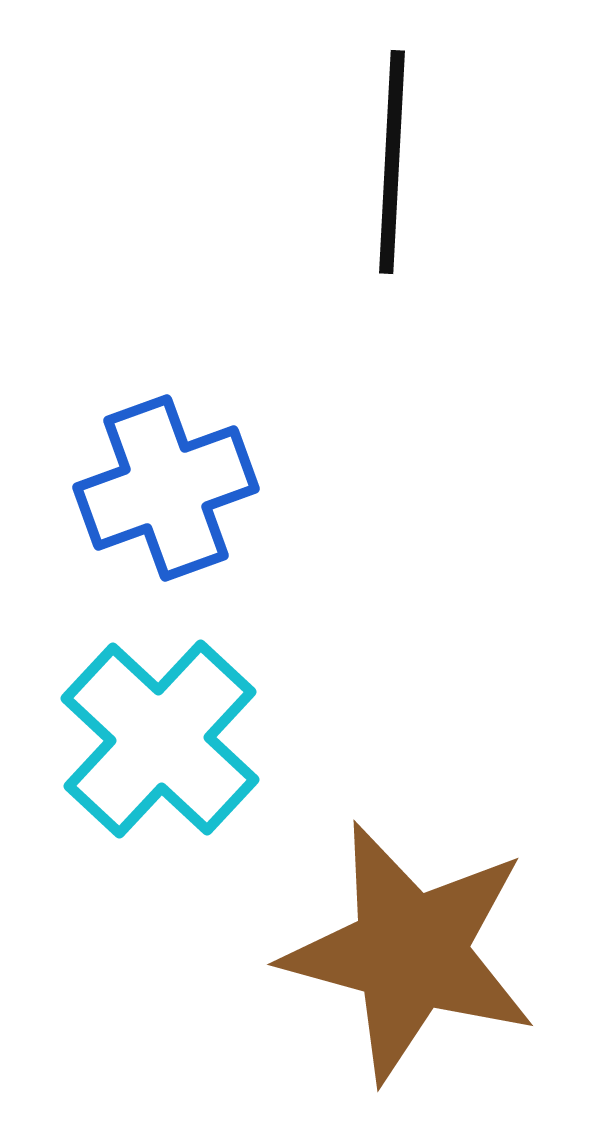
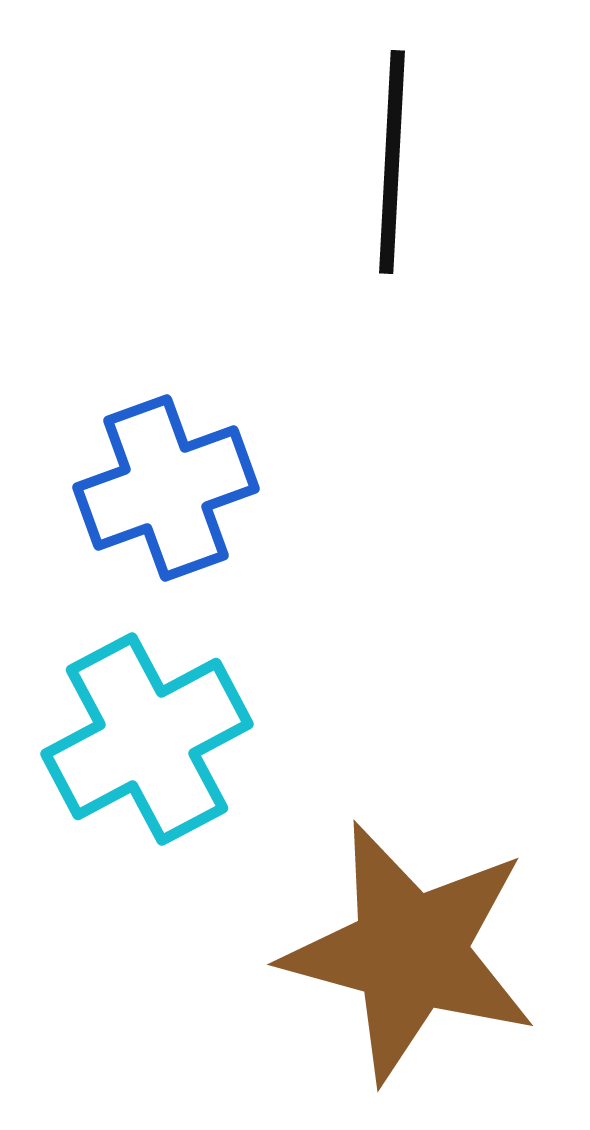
cyan cross: moved 13 px left; rotated 19 degrees clockwise
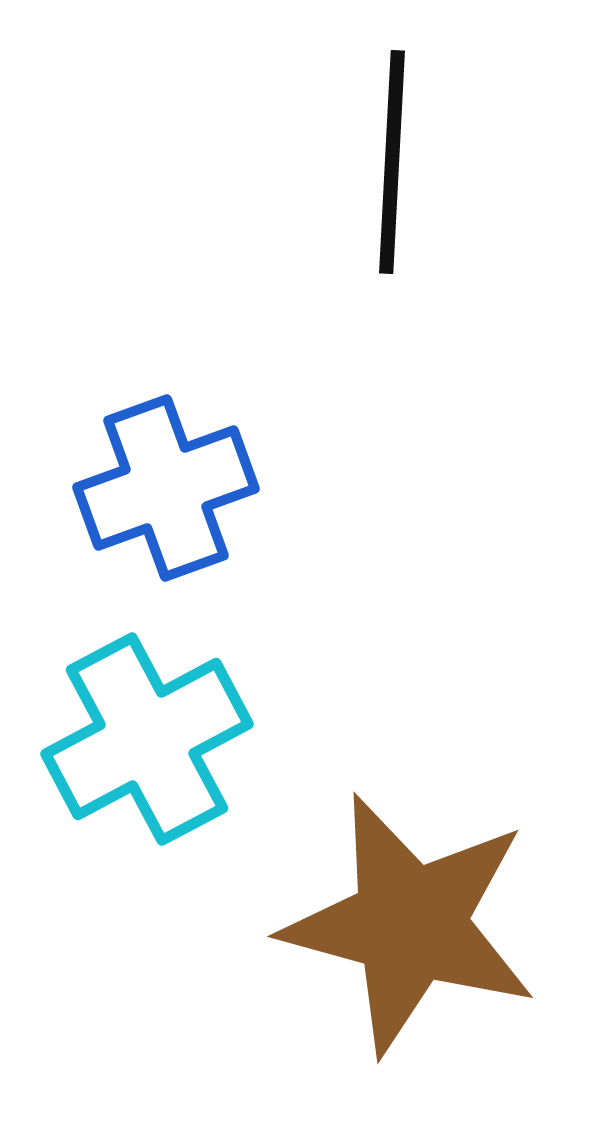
brown star: moved 28 px up
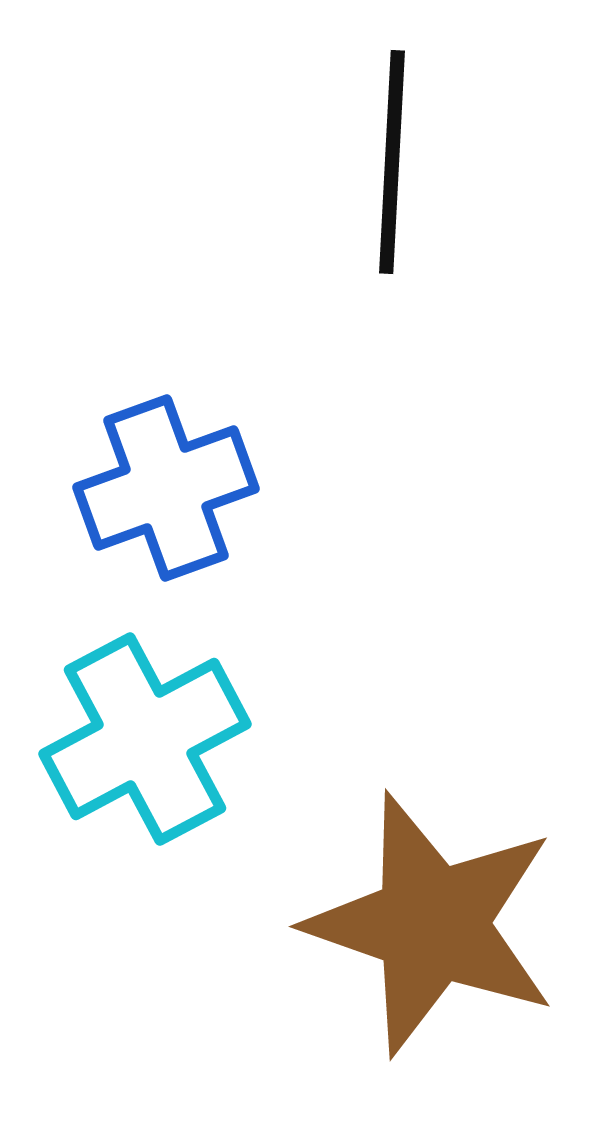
cyan cross: moved 2 px left
brown star: moved 22 px right; rotated 4 degrees clockwise
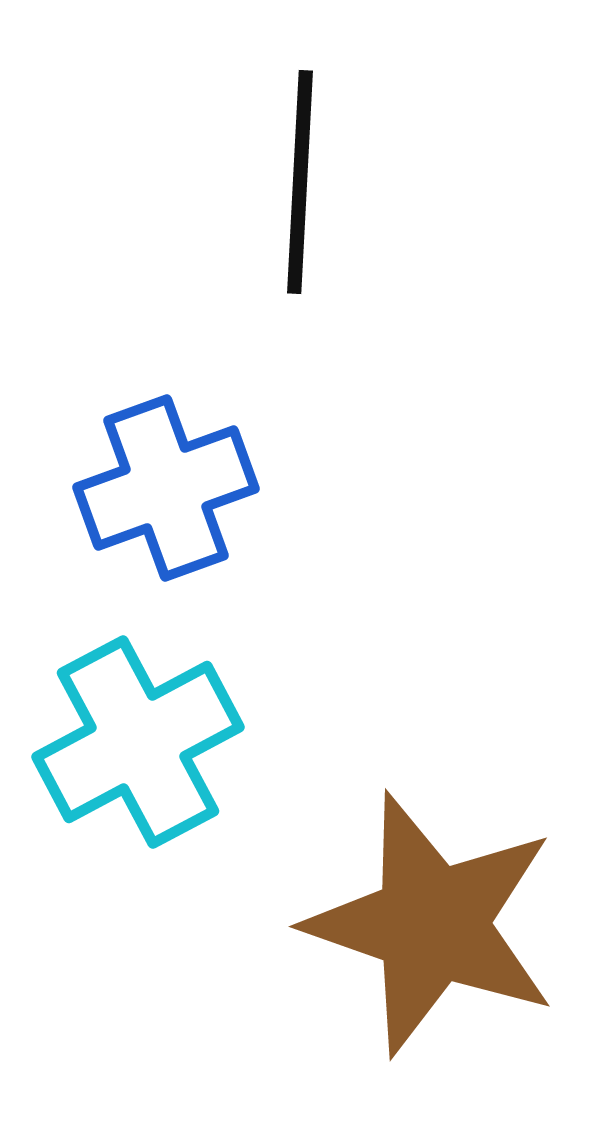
black line: moved 92 px left, 20 px down
cyan cross: moved 7 px left, 3 px down
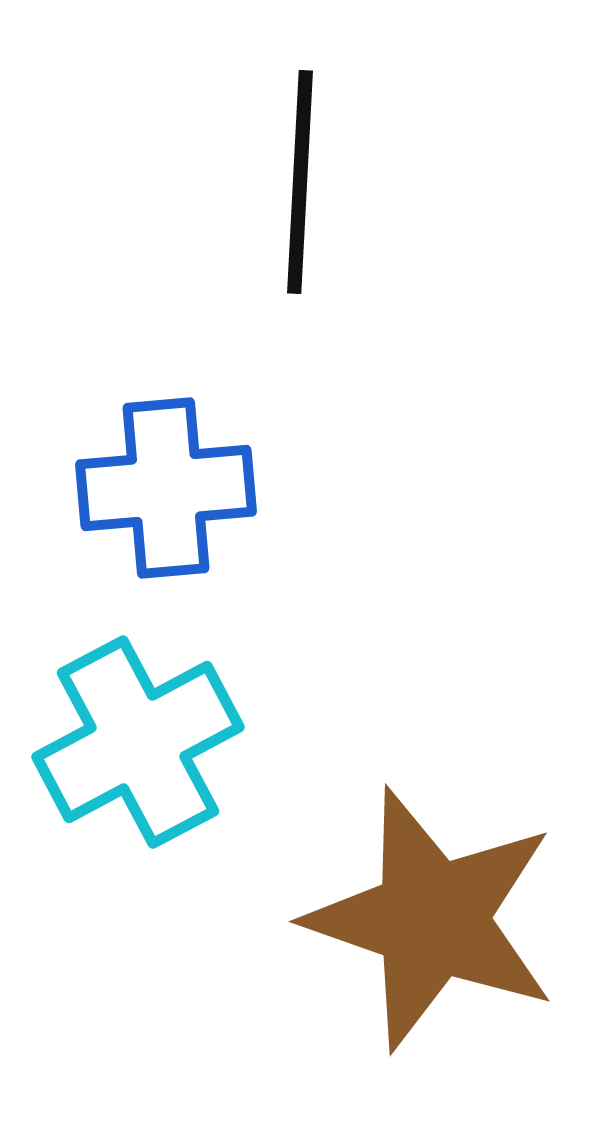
blue cross: rotated 15 degrees clockwise
brown star: moved 5 px up
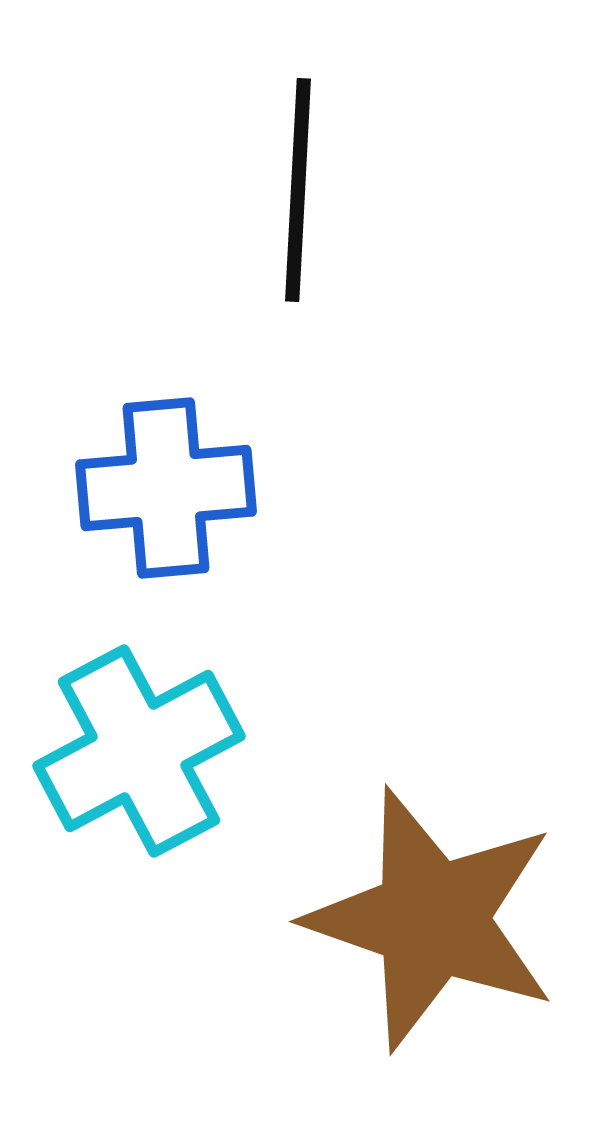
black line: moved 2 px left, 8 px down
cyan cross: moved 1 px right, 9 px down
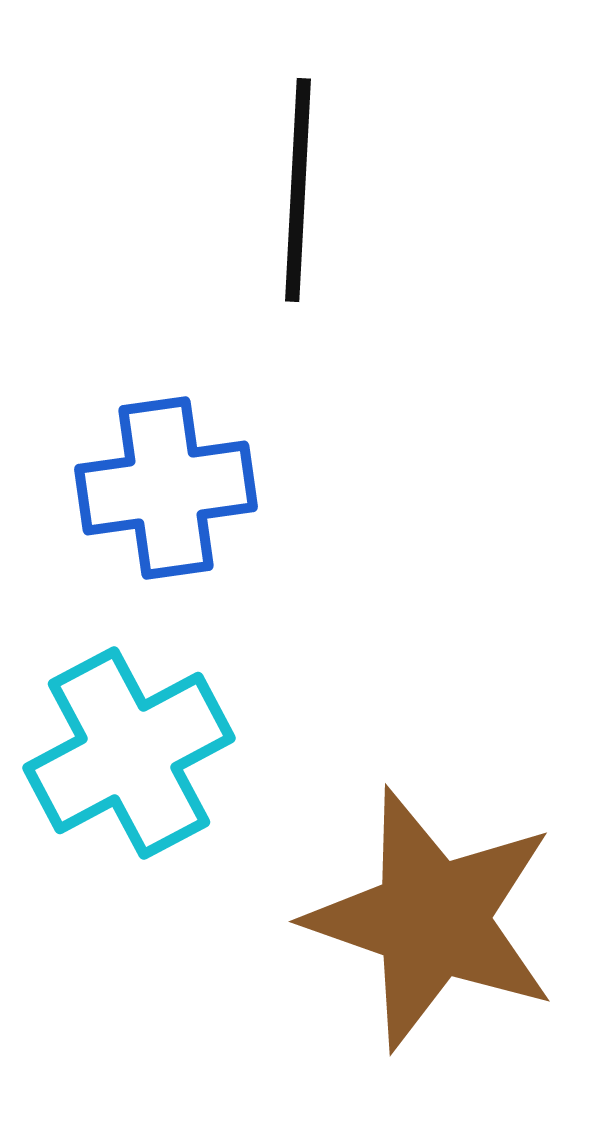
blue cross: rotated 3 degrees counterclockwise
cyan cross: moved 10 px left, 2 px down
